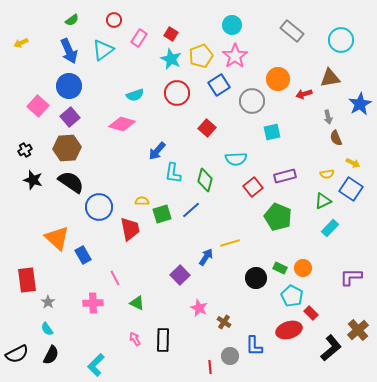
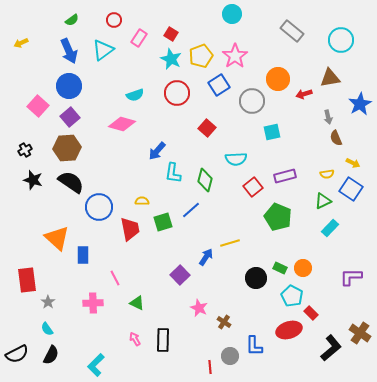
cyan circle at (232, 25): moved 11 px up
green square at (162, 214): moved 1 px right, 8 px down
blue rectangle at (83, 255): rotated 30 degrees clockwise
brown cross at (358, 330): moved 2 px right, 3 px down; rotated 15 degrees counterclockwise
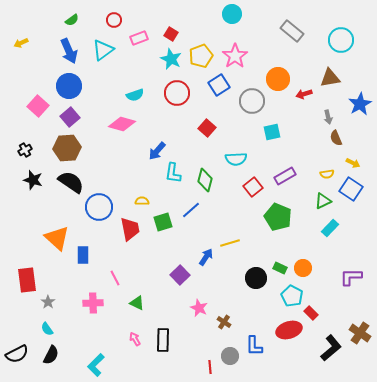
pink rectangle at (139, 38): rotated 36 degrees clockwise
purple rectangle at (285, 176): rotated 15 degrees counterclockwise
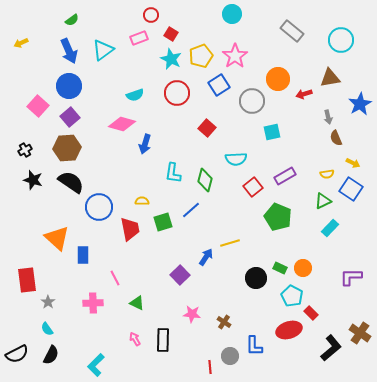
red circle at (114, 20): moved 37 px right, 5 px up
blue arrow at (157, 151): moved 12 px left, 7 px up; rotated 24 degrees counterclockwise
pink star at (199, 308): moved 7 px left, 6 px down; rotated 18 degrees counterclockwise
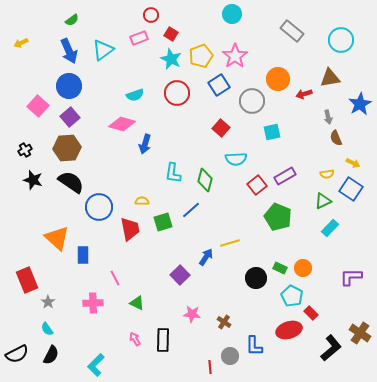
red square at (207, 128): moved 14 px right
red square at (253, 187): moved 4 px right, 2 px up
red rectangle at (27, 280): rotated 15 degrees counterclockwise
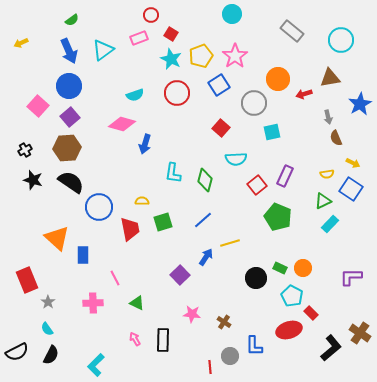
gray circle at (252, 101): moved 2 px right, 2 px down
purple rectangle at (285, 176): rotated 35 degrees counterclockwise
blue line at (191, 210): moved 12 px right, 10 px down
cyan rectangle at (330, 228): moved 4 px up
black semicircle at (17, 354): moved 2 px up
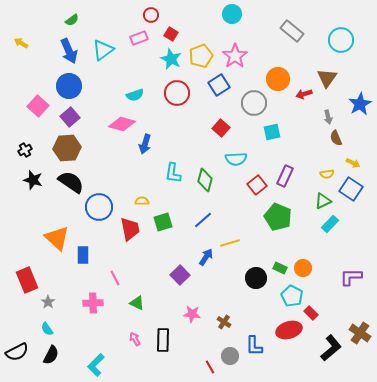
yellow arrow at (21, 43): rotated 56 degrees clockwise
brown triangle at (330, 78): moved 3 px left; rotated 45 degrees counterclockwise
red line at (210, 367): rotated 24 degrees counterclockwise
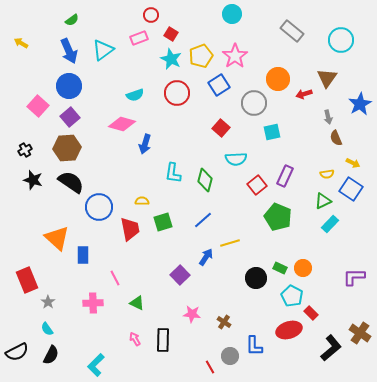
purple L-shape at (351, 277): moved 3 px right
